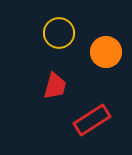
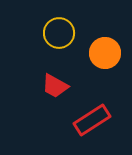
orange circle: moved 1 px left, 1 px down
red trapezoid: rotated 104 degrees clockwise
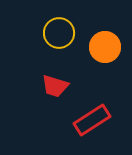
orange circle: moved 6 px up
red trapezoid: rotated 12 degrees counterclockwise
